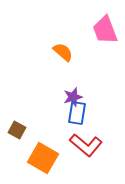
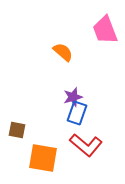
blue rectangle: rotated 10 degrees clockwise
brown square: rotated 18 degrees counterclockwise
orange square: rotated 20 degrees counterclockwise
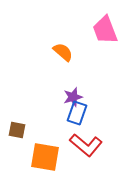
orange square: moved 2 px right, 1 px up
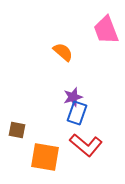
pink trapezoid: moved 1 px right
